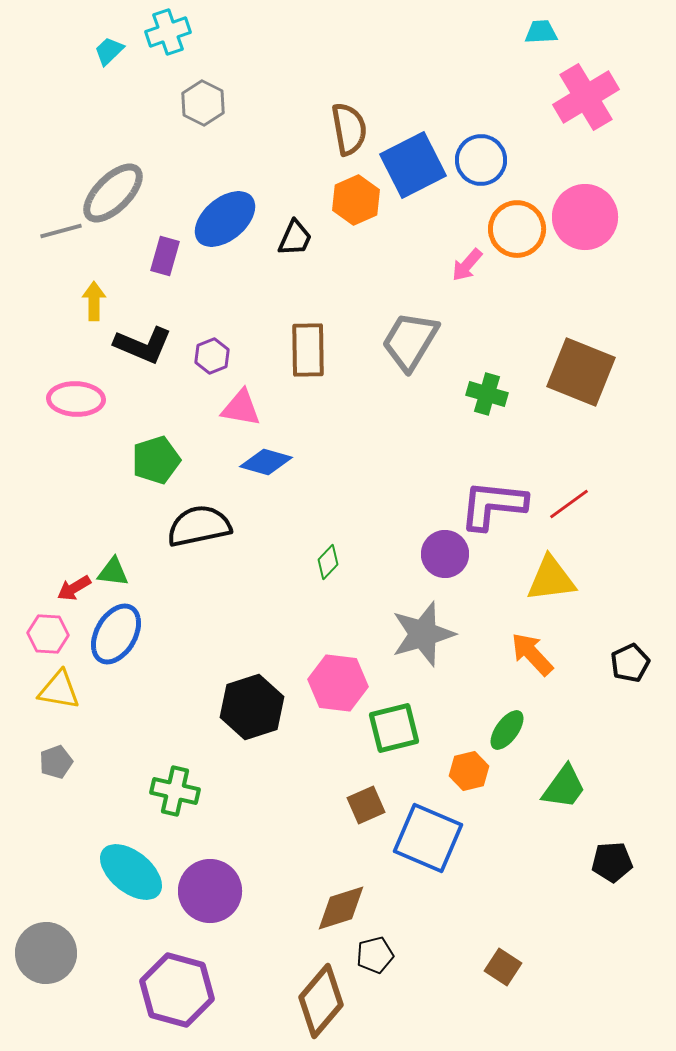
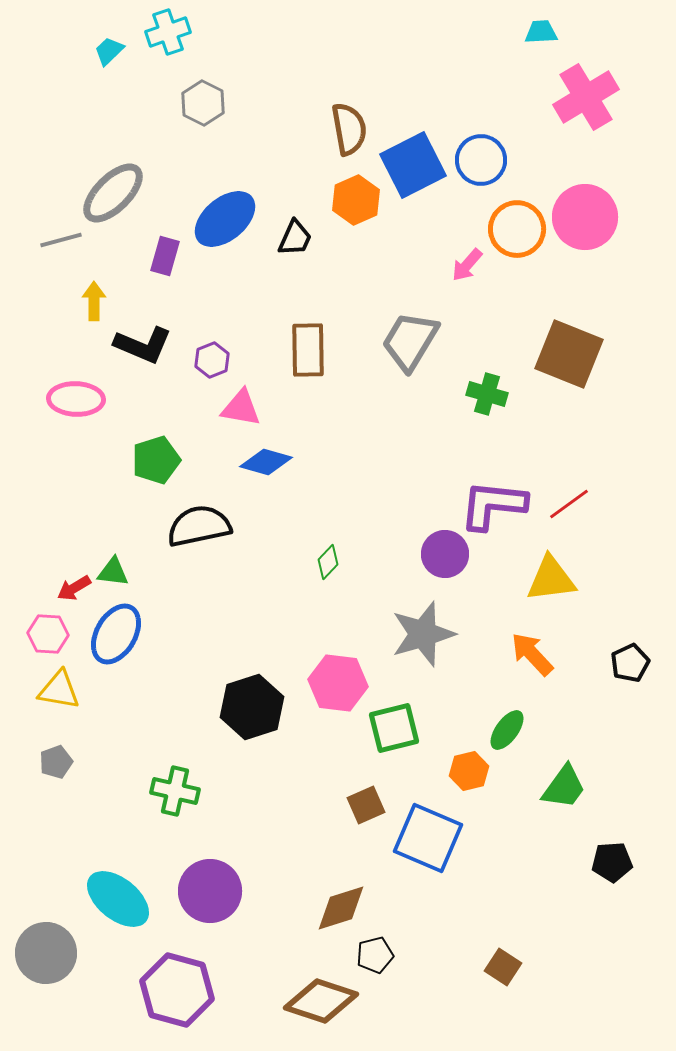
gray line at (61, 231): moved 9 px down
purple hexagon at (212, 356): moved 4 px down
brown square at (581, 372): moved 12 px left, 18 px up
cyan ellipse at (131, 872): moved 13 px left, 27 px down
brown diamond at (321, 1001): rotated 68 degrees clockwise
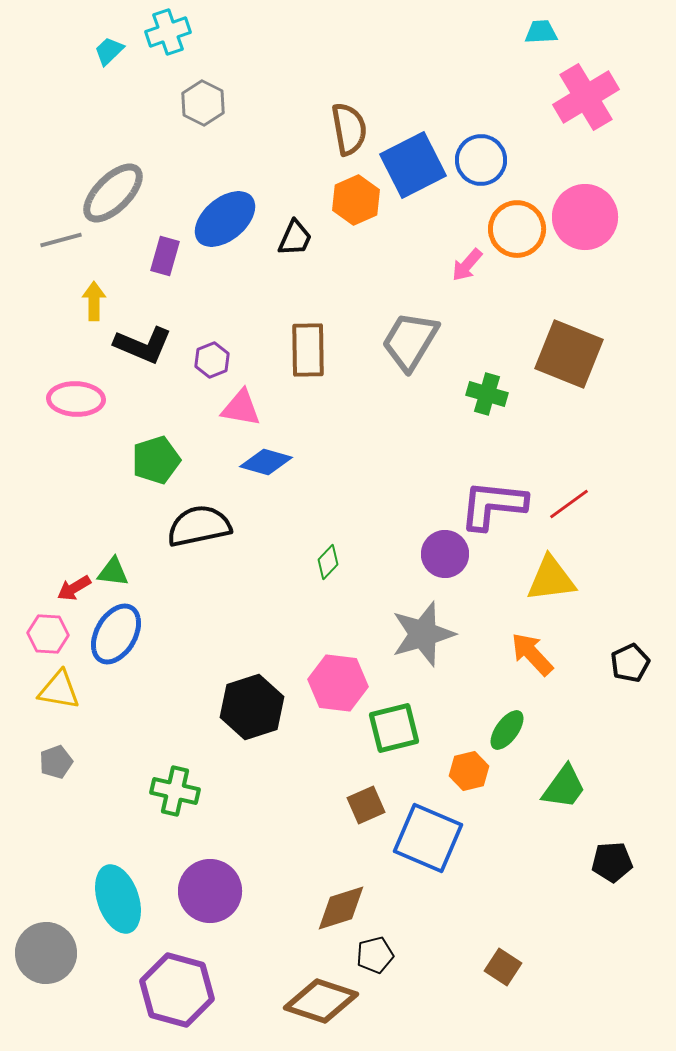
cyan ellipse at (118, 899): rotated 32 degrees clockwise
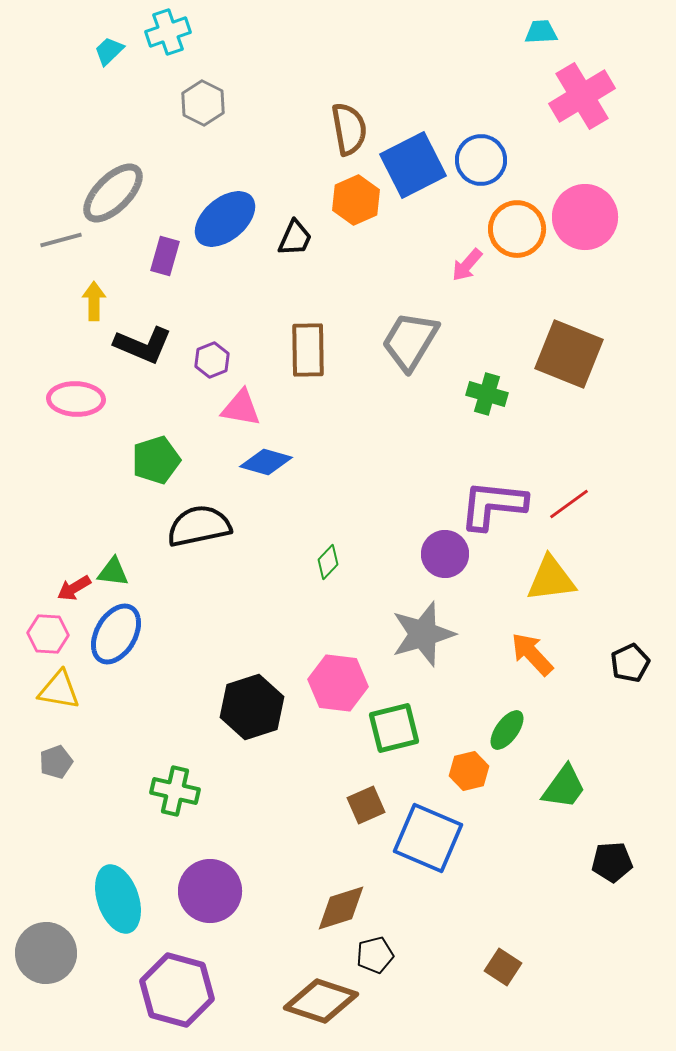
pink cross at (586, 97): moved 4 px left, 1 px up
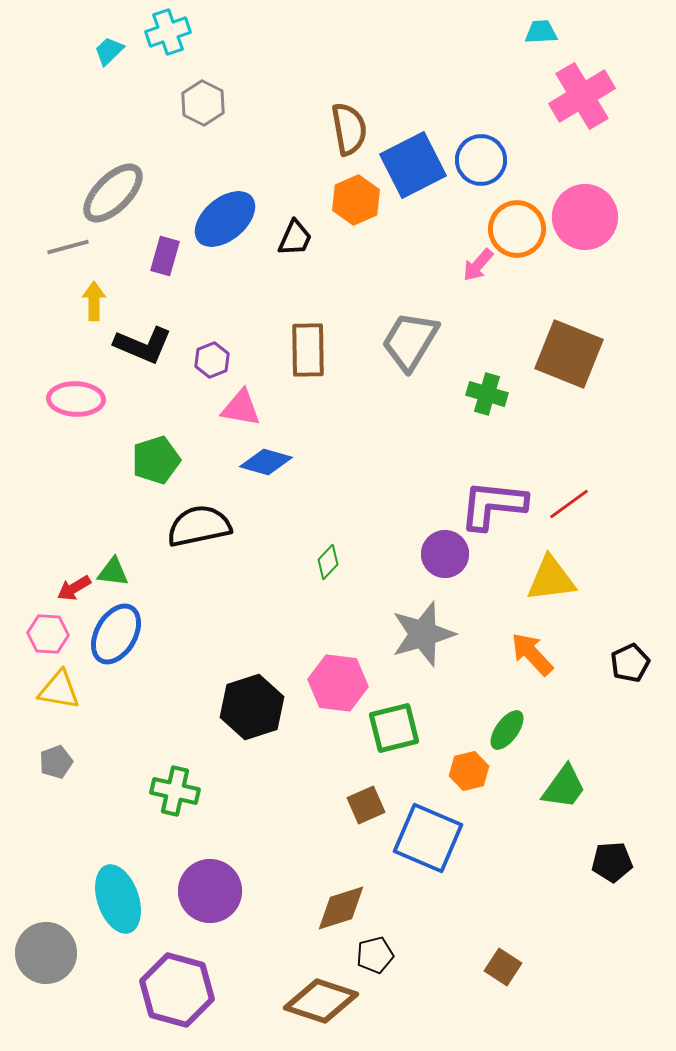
gray line at (61, 240): moved 7 px right, 7 px down
pink arrow at (467, 265): moved 11 px right
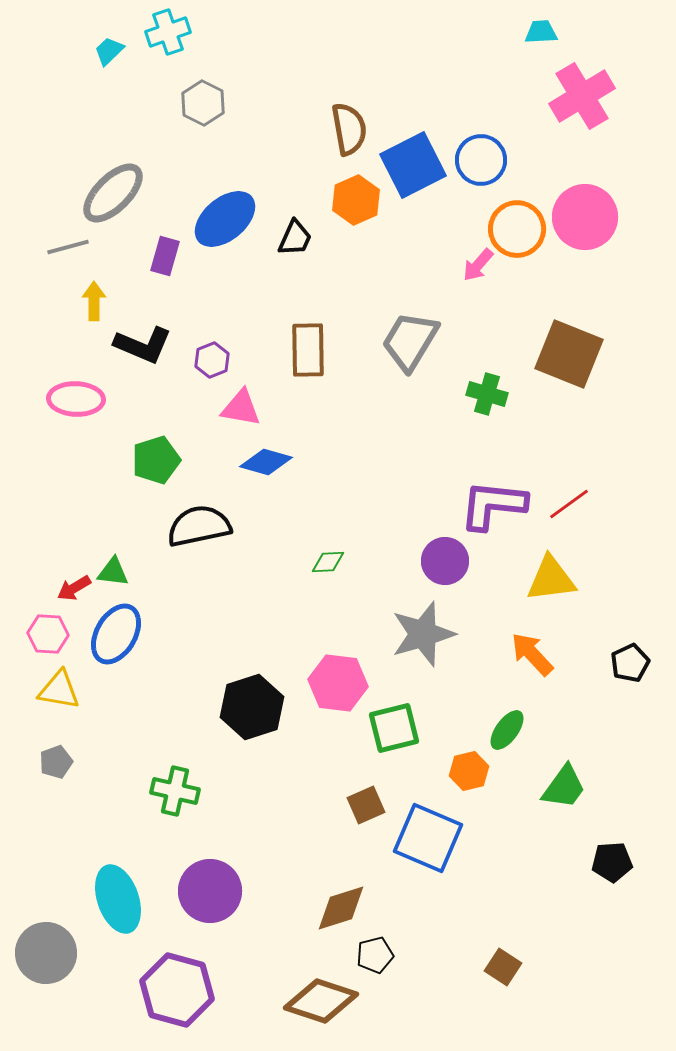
purple circle at (445, 554): moved 7 px down
green diamond at (328, 562): rotated 44 degrees clockwise
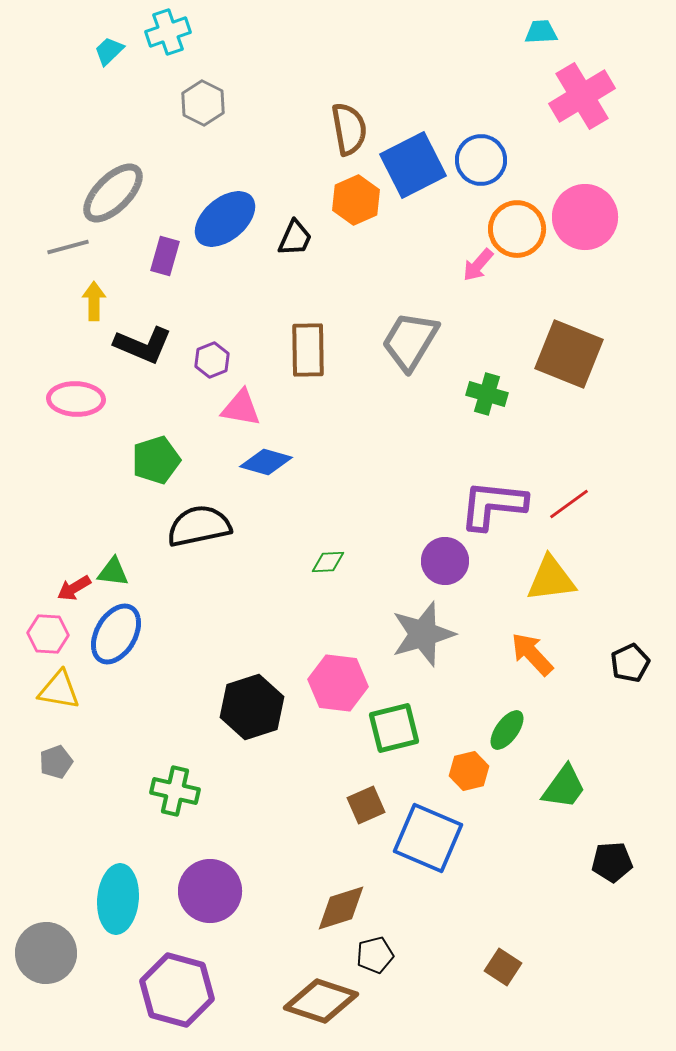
cyan ellipse at (118, 899): rotated 24 degrees clockwise
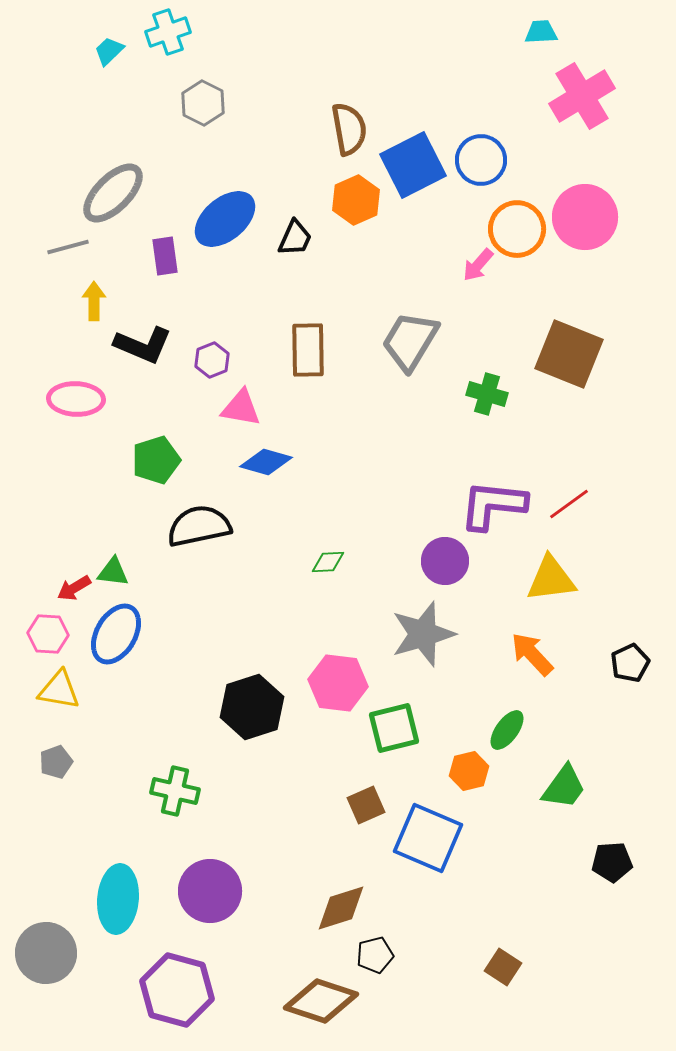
purple rectangle at (165, 256): rotated 24 degrees counterclockwise
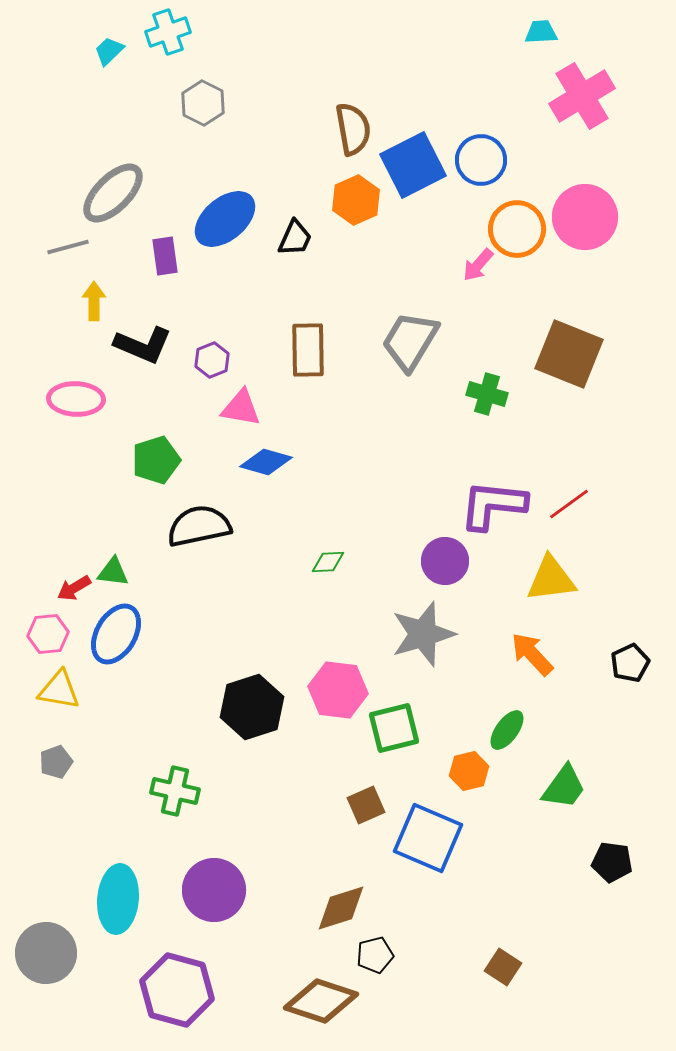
brown semicircle at (349, 129): moved 4 px right
pink hexagon at (48, 634): rotated 9 degrees counterclockwise
pink hexagon at (338, 683): moved 7 px down
black pentagon at (612, 862): rotated 12 degrees clockwise
purple circle at (210, 891): moved 4 px right, 1 px up
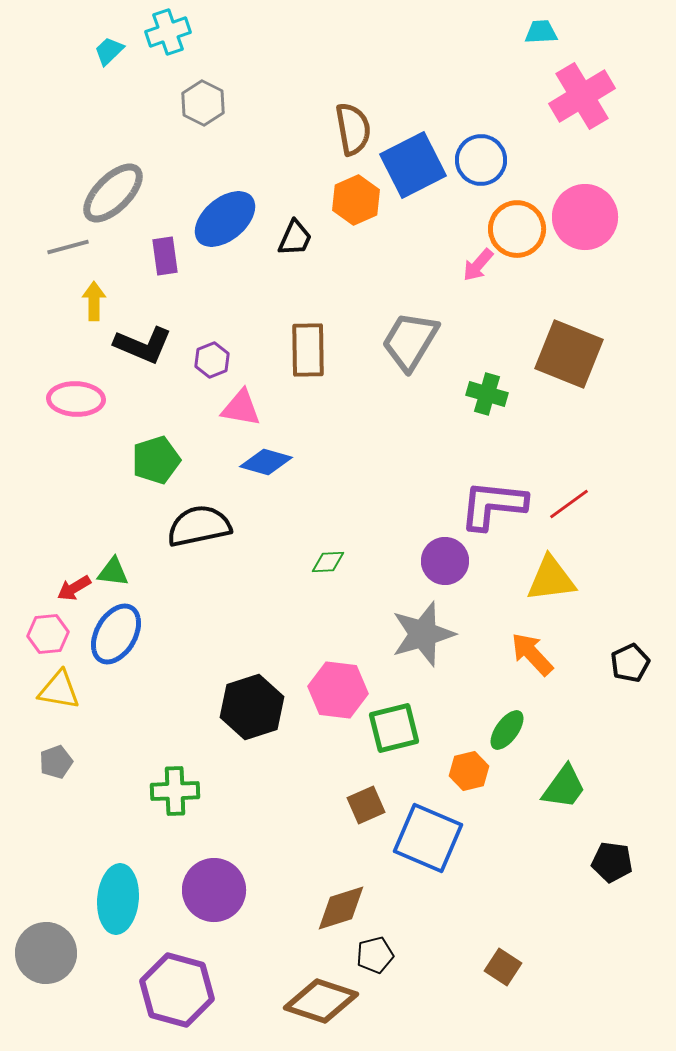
green cross at (175, 791): rotated 15 degrees counterclockwise
